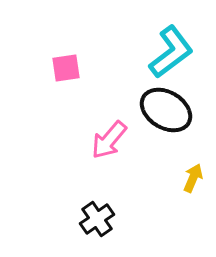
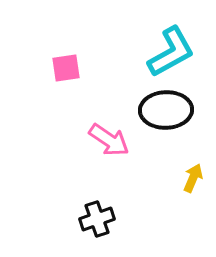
cyan L-shape: rotated 8 degrees clockwise
black ellipse: rotated 33 degrees counterclockwise
pink arrow: rotated 96 degrees counterclockwise
black cross: rotated 16 degrees clockwise
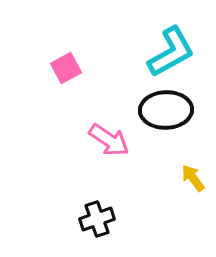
pink square: rotated 20 degrees counterclockwise
yellow arrow: rotated 60 degrees counterclockwise
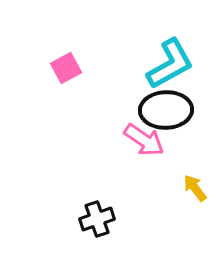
cyan L-shape: moved 1 px left, 12 px down
pink arrow: moved 35 px right
yellow arrow: moved 2 px right, 10 px down
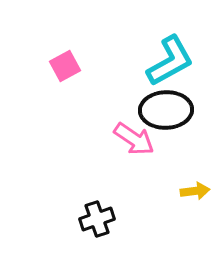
cyan L-shape: moved 3 px up
pink square: moved 1 px left, 2 px up
pink arrow: moved 10 px left, 1 px up
yellow arrow: moved 3 px down; rotated 120 degrees clockwise
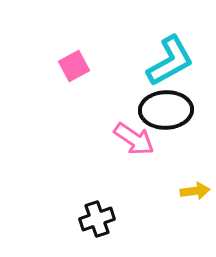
pink square: moved 9 px right
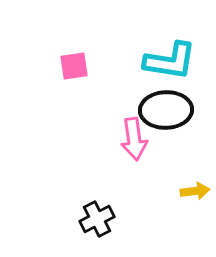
cyan L-shape: rotated 38 degrees clockwise
pink square: rotated 20 degrees clockwise
pink arrow: rotated 48 degrees clockwise
black cross: rotated 8 degrees counterclockwise
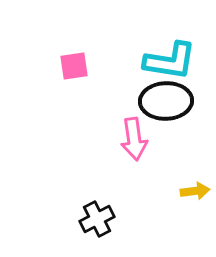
black ellipse: moved 9 px up
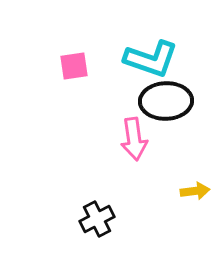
cyan L-shape: moved 19 px left, 2 px up; rotated 10 degrees clockwise
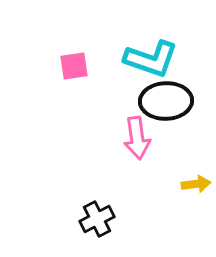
pink arrow: moved 3 px right, 1 px up
yellow arrow: moved 1 px right, 7 px up
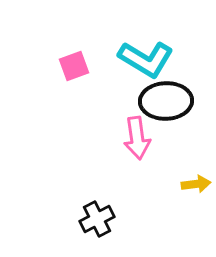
cyan L-shape: moved 5 px left; rotated 12 degrees clockwise
pink square: rotated 12 degrees counterclockwise
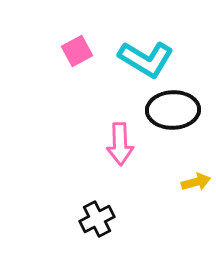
pink square: moved 3 px right, 15 px up; rotated 8 degrees counterclockwise
black ellipse: moved 7 px right, 9 px down
pink arrow: moved 17 px left, 6 px down; rotated 6 degrees clockwise
yellow arrow: moved 2 px up; rotated 8 degrees counterclockwise
